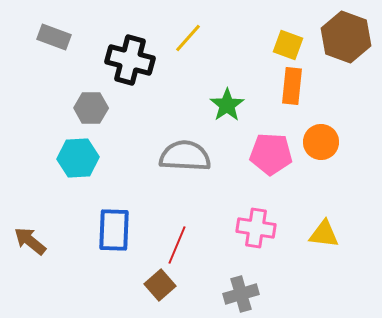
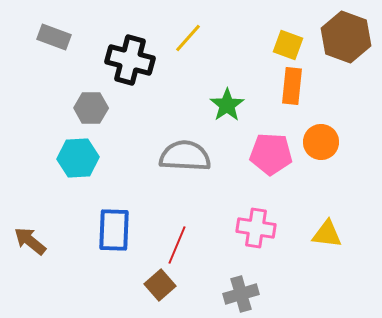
yellow triangle: moved 3 px right
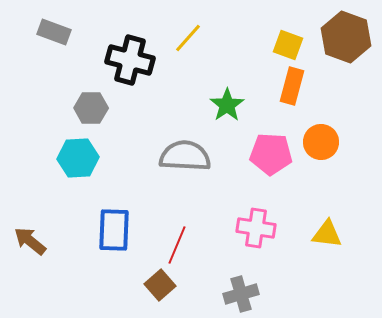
gray rectangle: moved 5 px up
orange rectangle: rotated 9 degrees clockwise
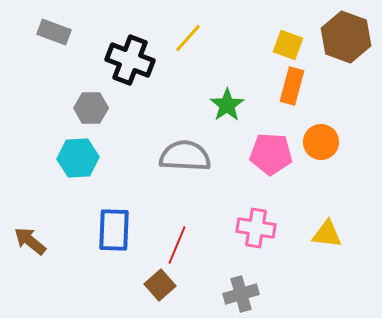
black cross: rotated 6 degrees clockwise
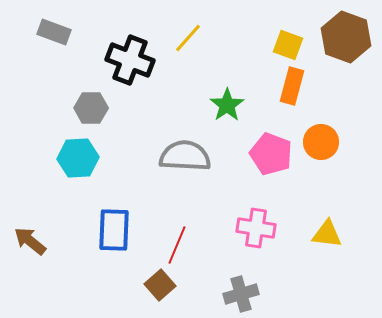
pink pentagon: rotated 18 degrees clockwise
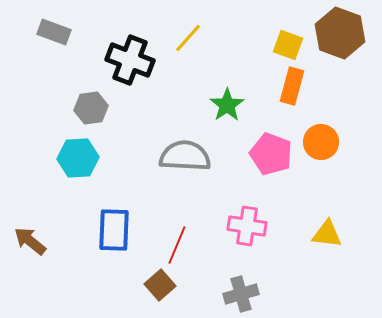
brown hexagon: moved 6 px left, 4 px up
gray hexagon: rotated 8 degrees counterclockwise
pink cross: moved 9 px left, 2 px up
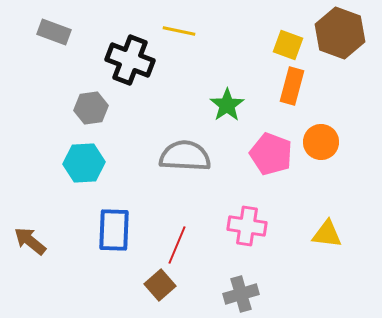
yellow line: moved 9 px left, 7 px up; rotated 60 degrees clockwise
cyan hexagon: moved 6 px right, 5 px down
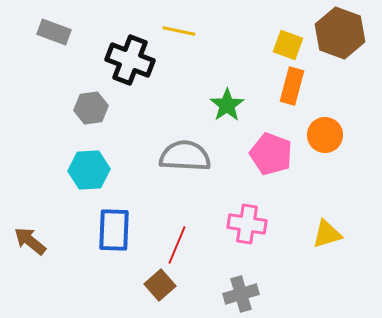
orange circle: moved 4 px right, 7 px up
cyan hexagon: moved 5 px right, 7 px down
pink cross: moved 2 px up
yellow triangle: rotated 24 degrees counterclockwise
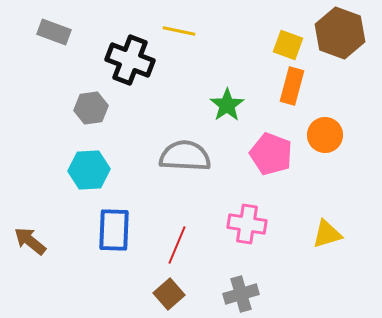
brown square: moved 9 px right, 9 px down
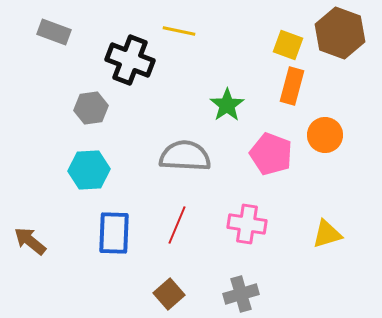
blue rectangle: moved 3 px down
red line: moved 20 px up
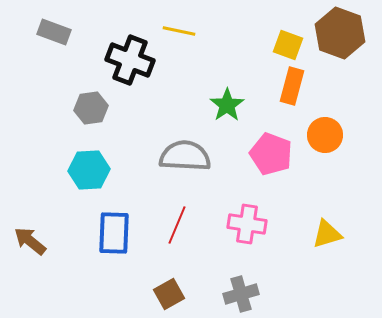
brown square: rotated 12 degrees clockwise
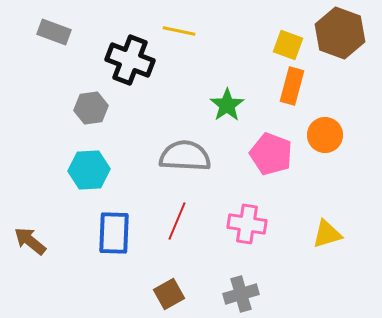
red line: moved 4 px up
